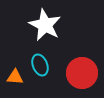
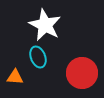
cyan ellipse: moved 2 px left, 8 px up
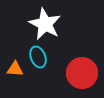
white star: moved 1 px up
orange triangle: moved 8 px up
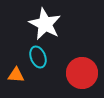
orange triangle: moved 1 px right, 6 px down
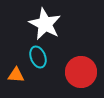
red circle: moved 1 px left, 1 px up
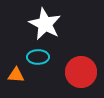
cyan ellipse: rotated 70 degrees counterclockwise
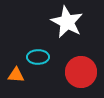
white star: moved 22 px right, 2 px up
